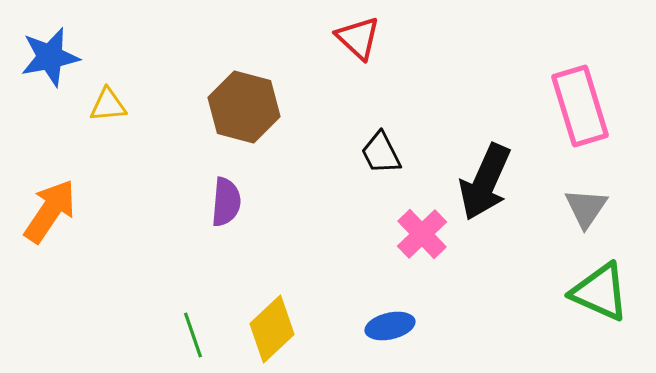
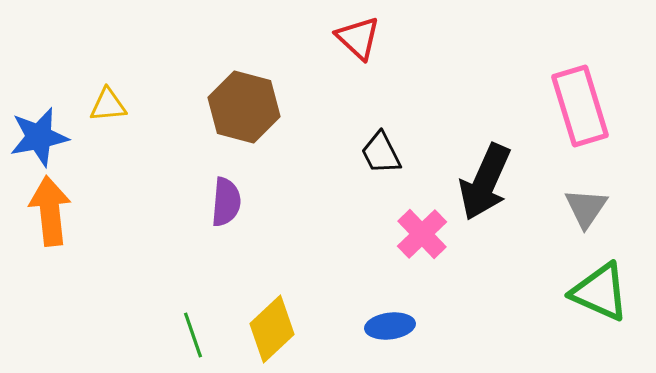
blue star: moved 11 px left, 80 px down
orange arrow: rotated 40 degrees counterclockwise
blue ellipse: rotated 6 degrees clockwise
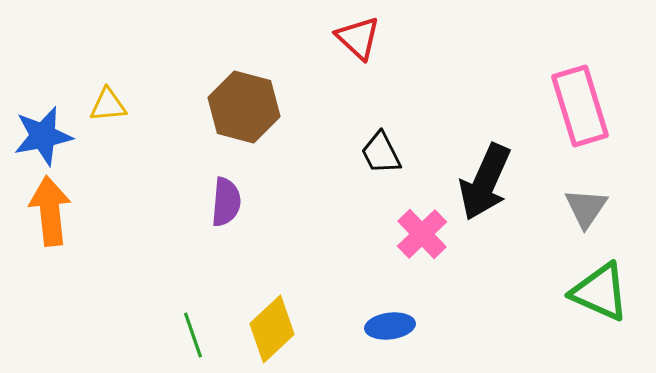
blue star: moved 4 px right, 1 px up
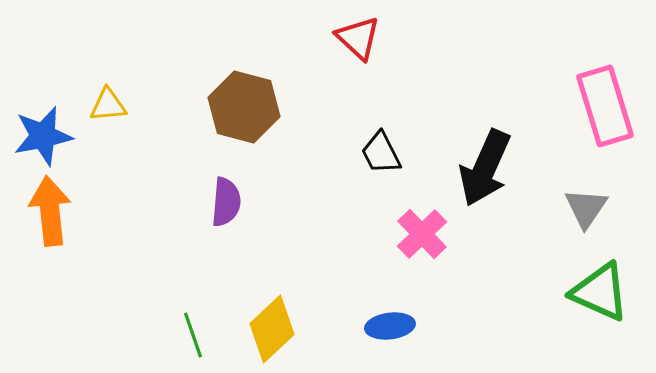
pink rectangle: moved 25 px right
black arrow: moved 14 px up
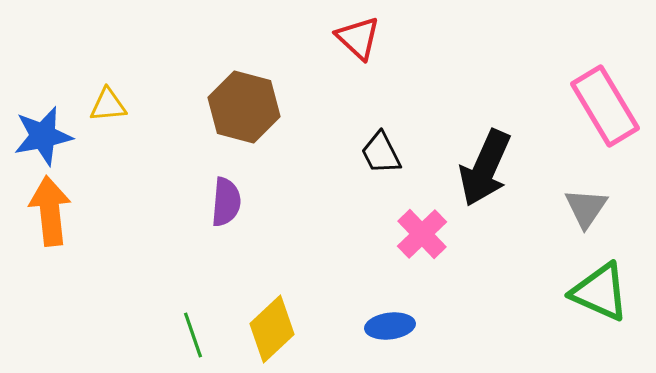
pink rectangle: rotated 14 degrees counterclockwise
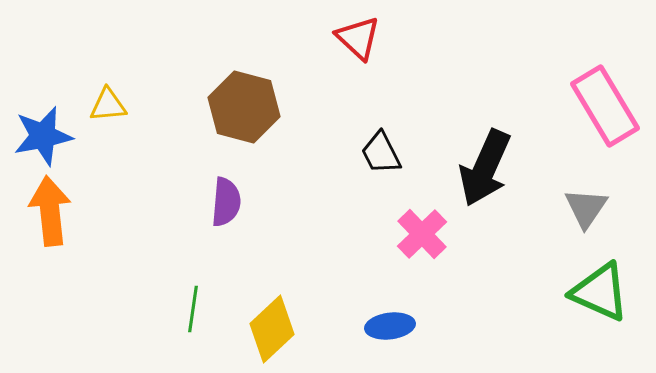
green line: moved 26 px up; rotated 27 degrees clockwise
